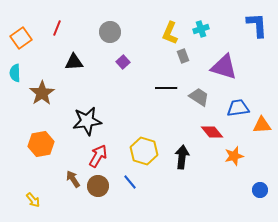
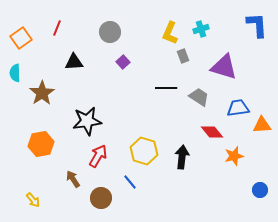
brown circle: moved 3 px right, 12 px down
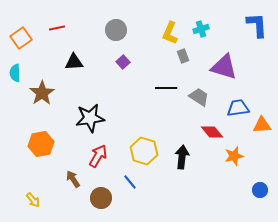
red line: rotated 56 degrees clockwise
gray circle: moved 6 px right, 2 px up
black star: moved 3 px right, 3 px up
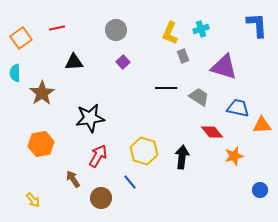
blue trapezoid: rotated 20 degrees clockwise
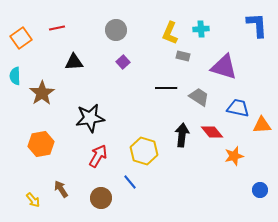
cyan cross: rotated 14 degrees clockwise
gray rectangle: rotated 56 degrees counterclockwise
cyan semicircle: moved 3 px down
black arrow: moved 22 px up
brown arrow: moved 12 px left, 10 px down
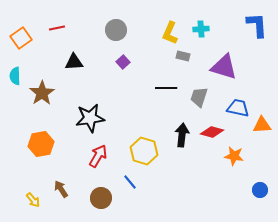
gray trapezoid: rotated 105 degrees counterclockwise
red diamond: rotated 35 degrees counterclockwise
orange star: rotated 24 degrees clockwise
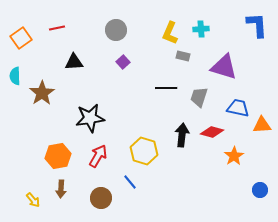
orange hexagon: moved 17 px right, 12 px down
orange star: rotated 30 degrees clockwise
brown arrow: rotated 144 degrees counterclockwise
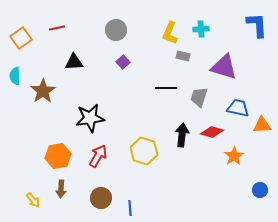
brown star: moved 1 px right, 2 px up
blue line: moved 26 px down; rotated 35 degrees clockwise
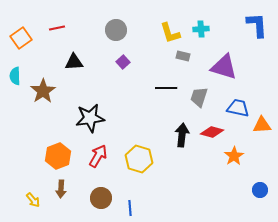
yellow L-shape: rotated 40 degrees counterclockwise
yellow hexagon: moved 5 px left, 8 px down
orange hexagon: rotated 10 degrees counterclockwise
